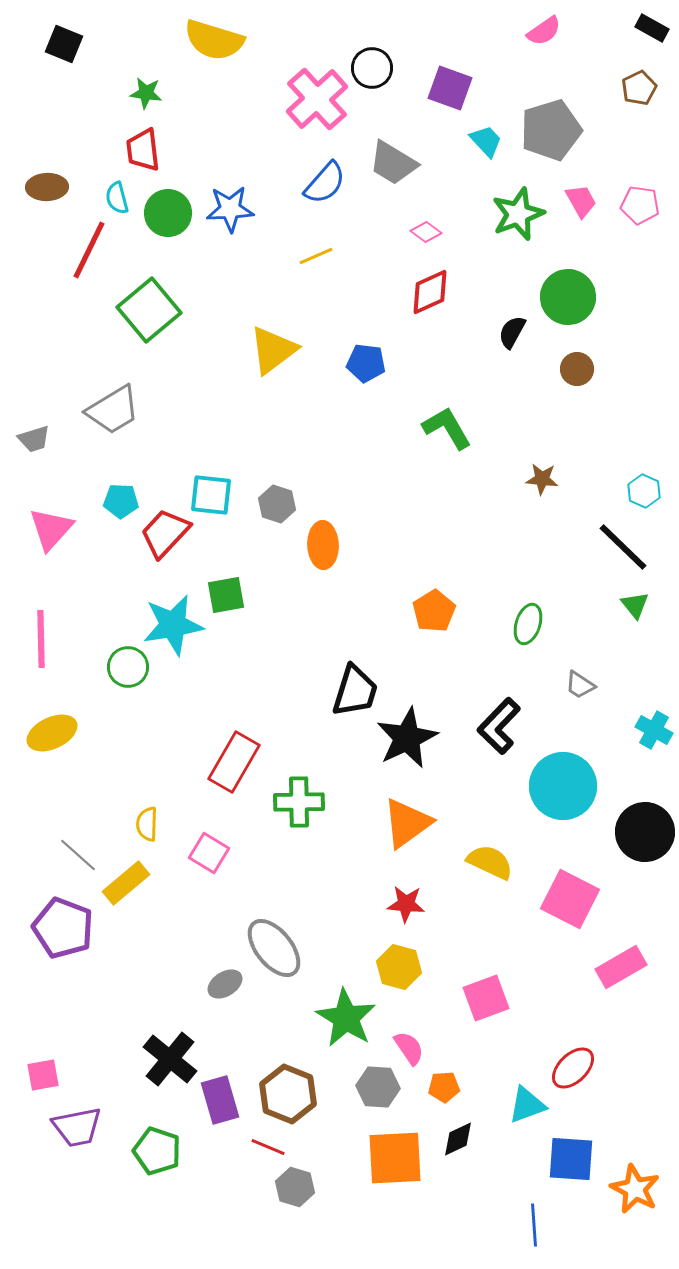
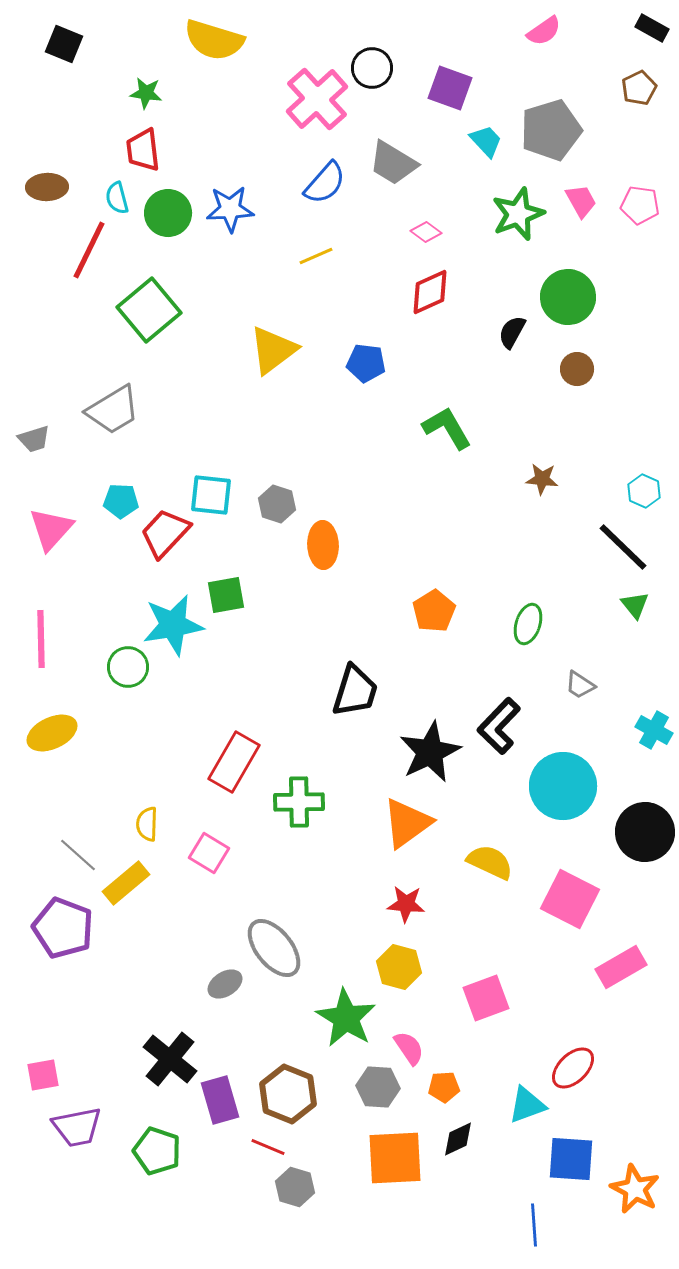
black star at (407, 738): moved 23 px right, 14 px down
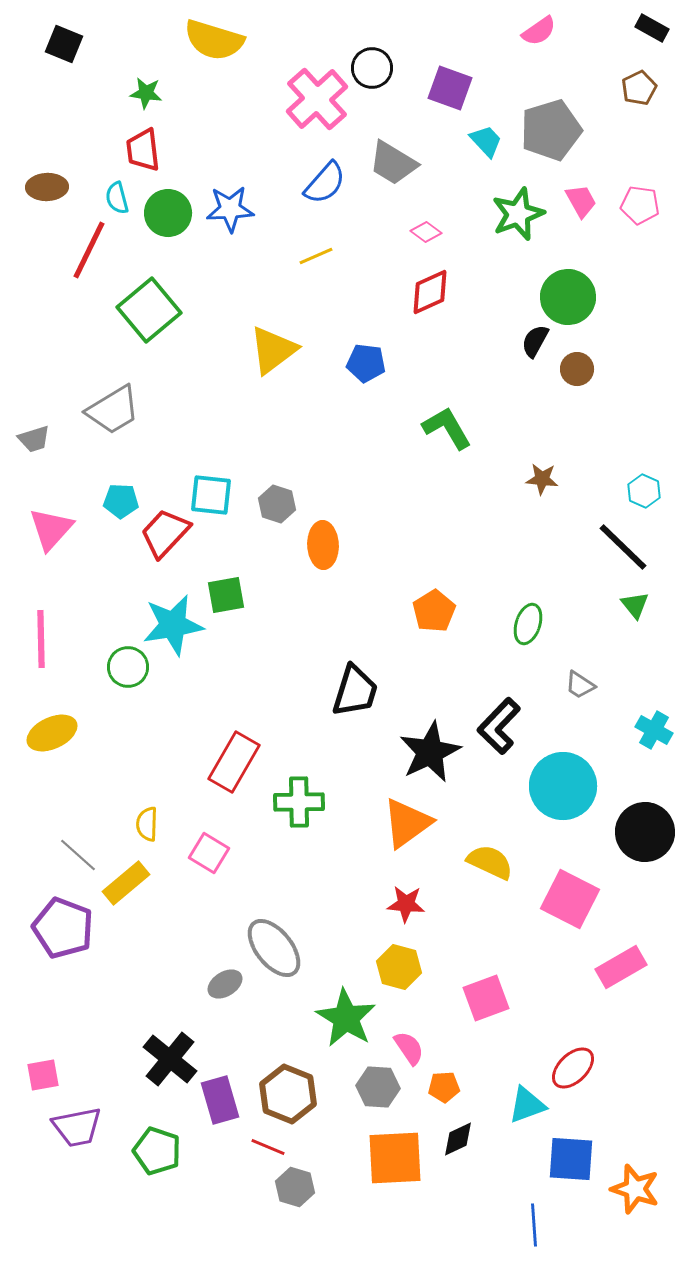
pink semicircle at (544, 31): moved 5 px left
black semicircle at (512, 332): moved 23 px right, 9 px down
orange star at (635, 1189): rotated 9 degrees counterclockwise
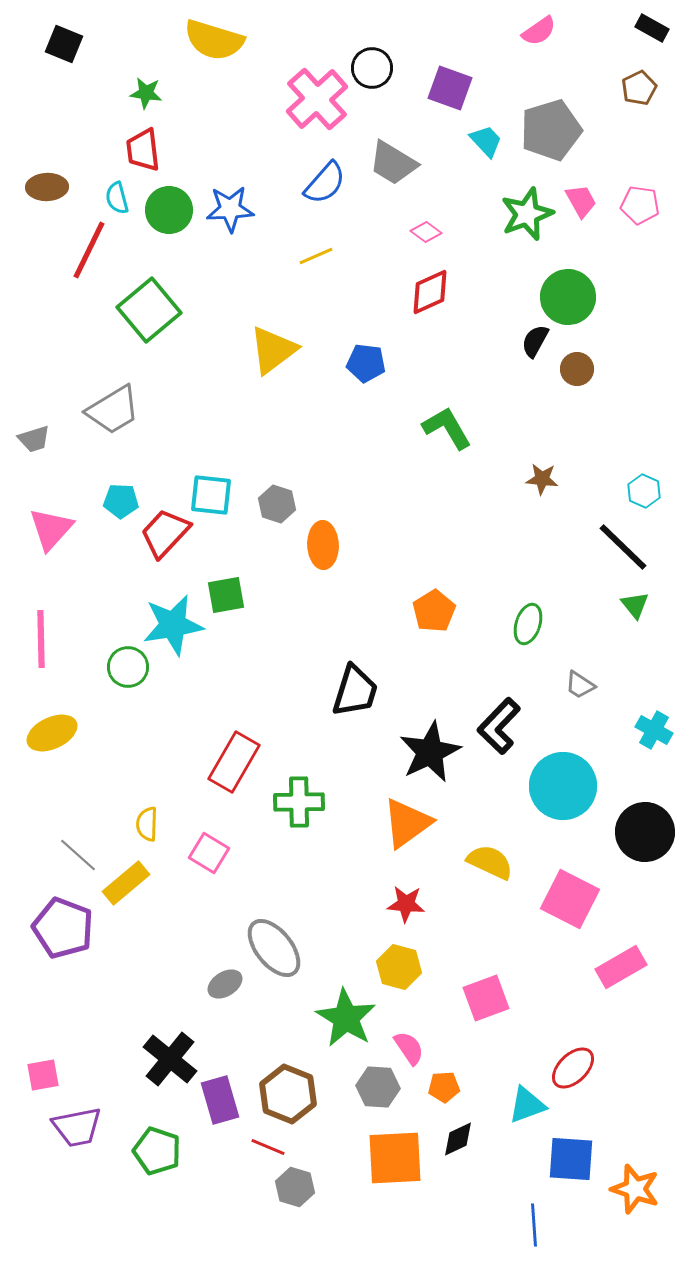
green circle at (168, 213): moved 1 px right, 3 px up
green star at (518, 214): moved 9 px right
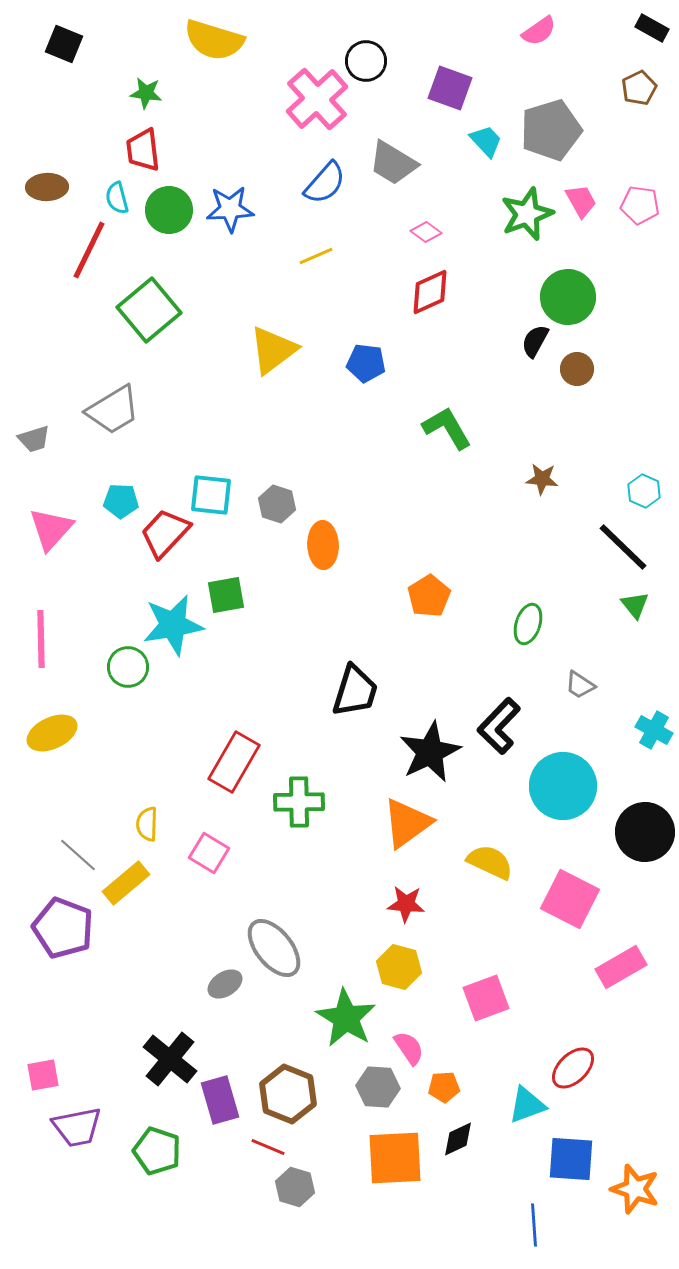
black circle at (372, 68): moved 6 px left, 7 px up
orange pentagon at (434, 611): moved 5 px left, 15 px up
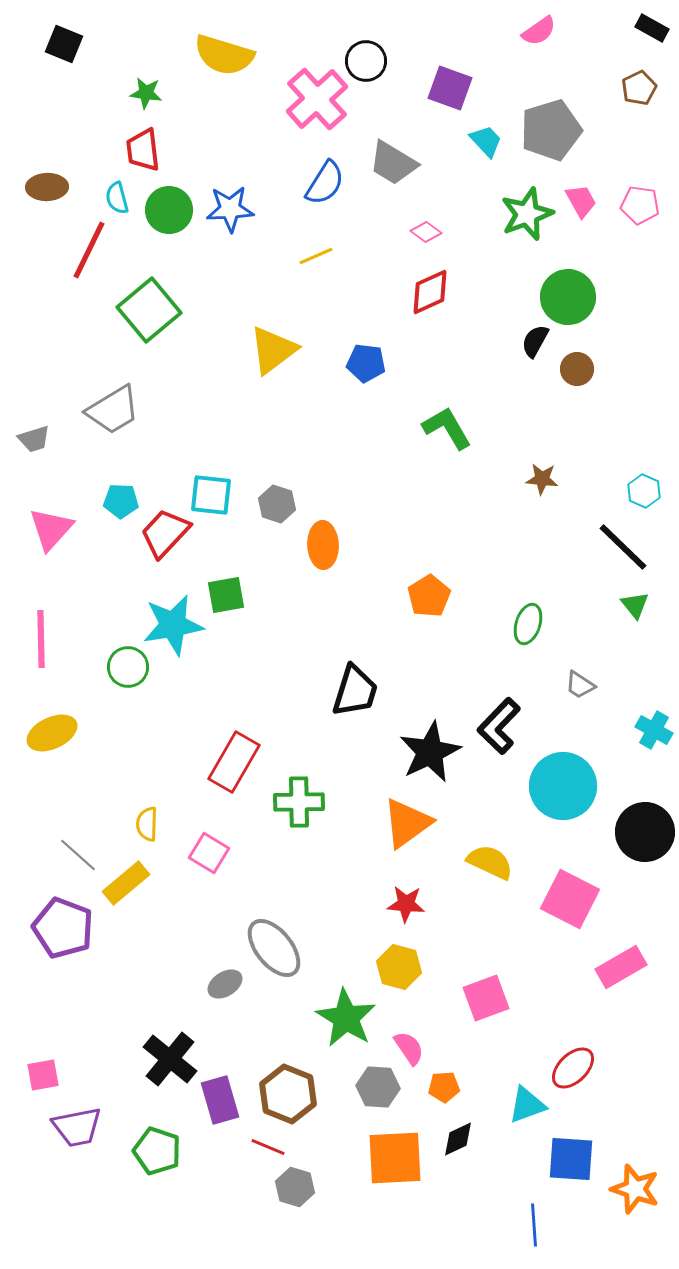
yellow semicircle at (214, 40): moved 10 px right, 15 px down
blue semicircle at (325, 183): rotated 9 degrees counterclockwise
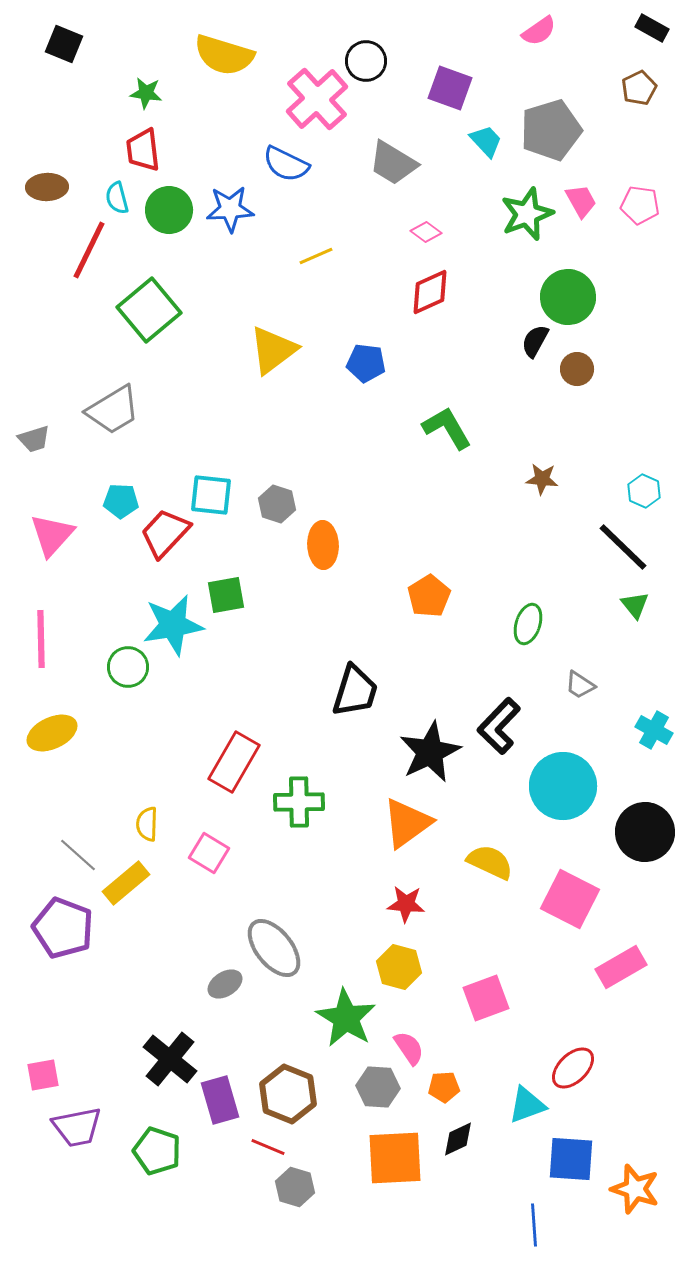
blue semicircle at (325, 183): moved 39 px left, 19 px up; rotated 84 degrees clockwise
pink triangle at (51, 529): moved 1 px right, 6 px down
